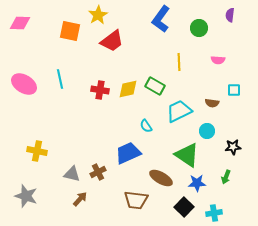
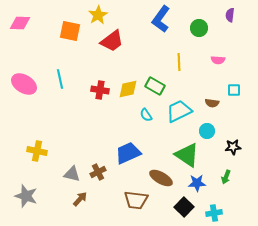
cyan semicircle: moved 11 px up
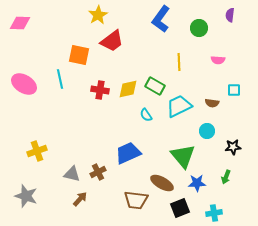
orange square: moved 9 px right, 24 px down
cyan trapezoid: moved 5 px up
yellow cross: rotated 30 degrees counterclockwise
green triangle: moved 4 px left, 1 px down; rotated 16 degrees clockwise
brown ellipse: moved 1 px right, 5 px down
black square: moved 4 px left, 1 px down; rotated 24 degrees clockwise
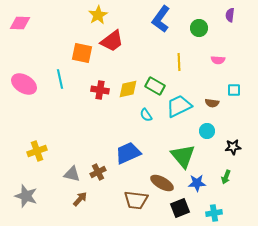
orange square: moved 3 px right, 2 px up
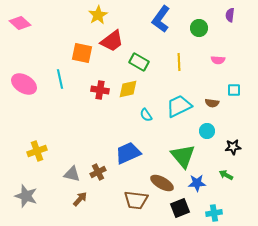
pink diamond: rotated 40 degrees clockwise
green rectangle: moved 16 px left, 24 px up
green arrow: moved 2 px up; rotated 96 degrees clockwise
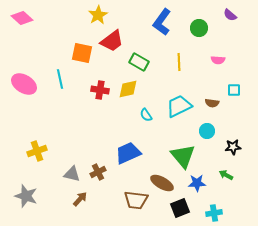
purple semicircle: rotated 56 degrees counterclockwise
blue L-shape: moved 1 px right, 3 px down
pink diamond: moved 2 px right, 5 px up
